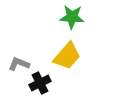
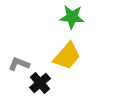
black cross: rotated 15 degrees counterclockwise
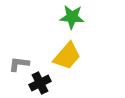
gray L-shape: rotated 15 degrees counterclockwise
black cross: rotated 15 degrees clockwise
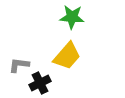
gray L-shape: moved 1 px down
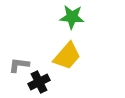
black cross: moved 1 px left, 1 px up
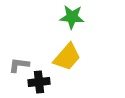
yellow trapezoid: moved 1 px down
black cross: rotated 20 degrees clockwise
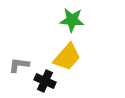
green star: moved 3 px down
black cross: moved 6 px right, 1 px up; rotated 30 degrees clockwise
